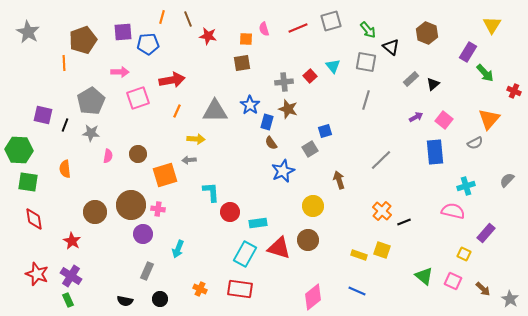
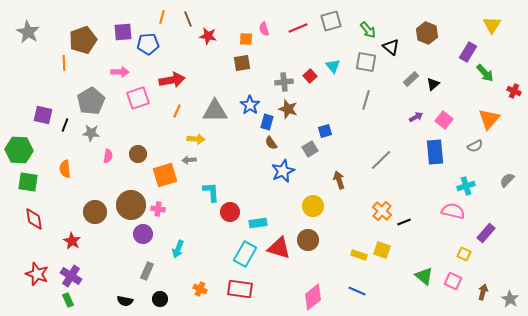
gray semicircle at (475, 143): moved 3 px down
brown arrow at (483, 289): moved 3 px down; rotated 119 degrees counterclockwise
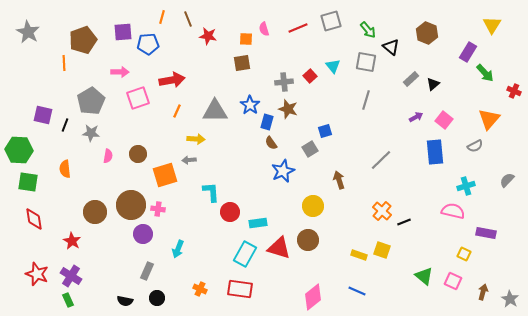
purple rectangle at (486, 233): rotated 60 degrees clockwise
black circle at (160, 299): moved 3 px left, 1 px up
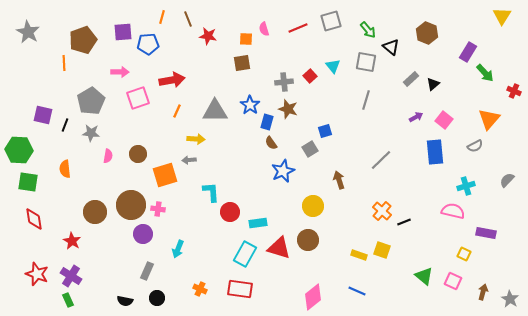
yellow triangle at (492, 25): moved 10 px right, 9 px up
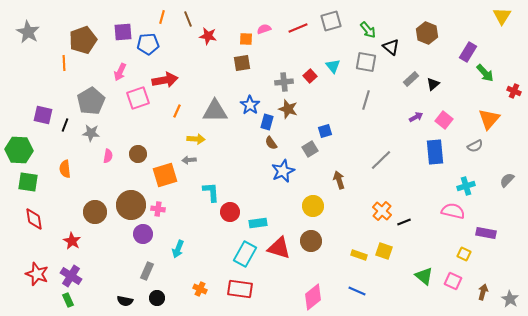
pink semicircle at (264, 29): rotated 88 degrees clockwise
pink arrow at (120, 72): rotated 114 degrees clockwise
red arrow at (172, 80): moved 7 px left
brown circle at (308, 240): moved 3 px right, 1 px down
yellow square at (382, 250): moved 2 px right, 1 px down
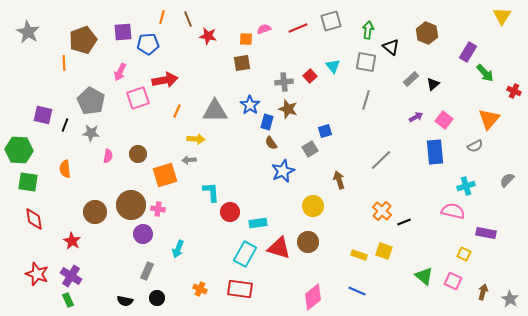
green arrow at (368, 30): rotated 132 degrees counterclockwise
gray pentagon at (91, 101): rotated 12 degrees counterclockwise
brown circle at (311, 241): moved 3 px left, 1 px down
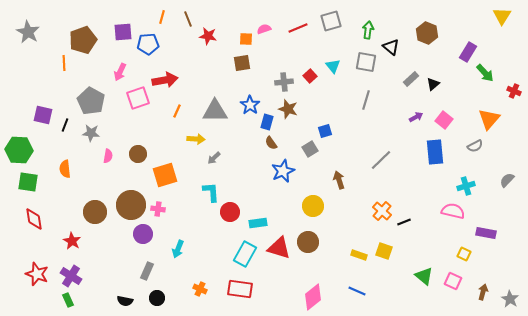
gray arrow at (189, 160): moved 25 px right, 2 px up; rotated 40 degrees counterclockwise
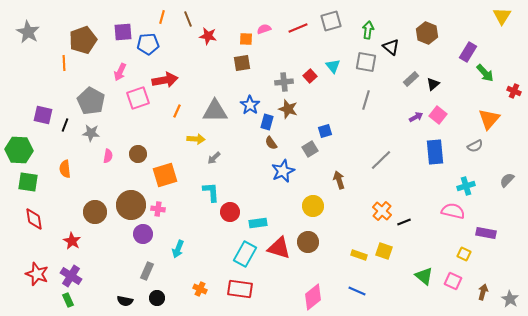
pink square at (444, 120): moved 6 px left, 5 px up
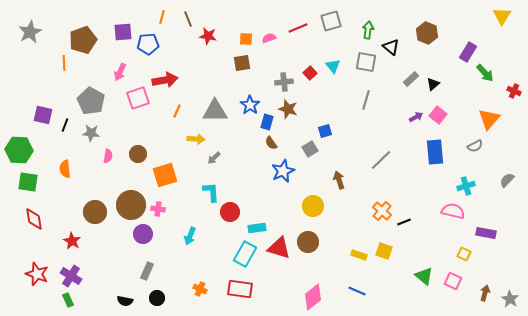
pink semicircle at (264, 29): moved 5 px right, 9 px down
gray star at (28, 32): moved 2 px right; rotated 15 degrees clockwise
red square at (310, 76): moved 3 px up
cyan rectangle at (258, 223): moved 1 px left, 5 px down
cyan arrow at (178, 249): moved 12 px right, 13 px up
brown arrow at (483, 292): moved 2 px right, 1 px down
